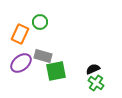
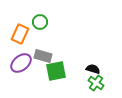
black semicircle: rotated 40 degrees clockwise
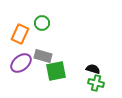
green circle: moved 2 px right, 1 px down
green cross: rotated 21 degrees counterclockwise
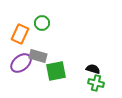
gray rectangle: moved 5 px left
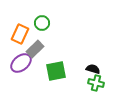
gray rectangle: moved 3 px left, 7 px up; rotated 60 degrees counterclockwise
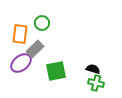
orange rectangle: rotated 18 degrees counterclockwise
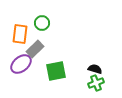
purple ellipse: moved 1 px down
black semicircle: moved 2 px right
green cross: rotated 35 degrees counterclockwise
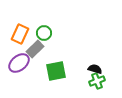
green circle: moved 2 px right, 10 px down
orange rectangle: rotated 18 degrees clockwise
purple ellipse: moved 2 px left, 1 px up
green cross: moved 1 px right, 2 px up
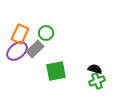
green circle: moved 2 px right
purple ellipse: moved 2 px left, 12 px up
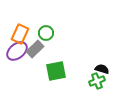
black semicircle: moved 7 px right
